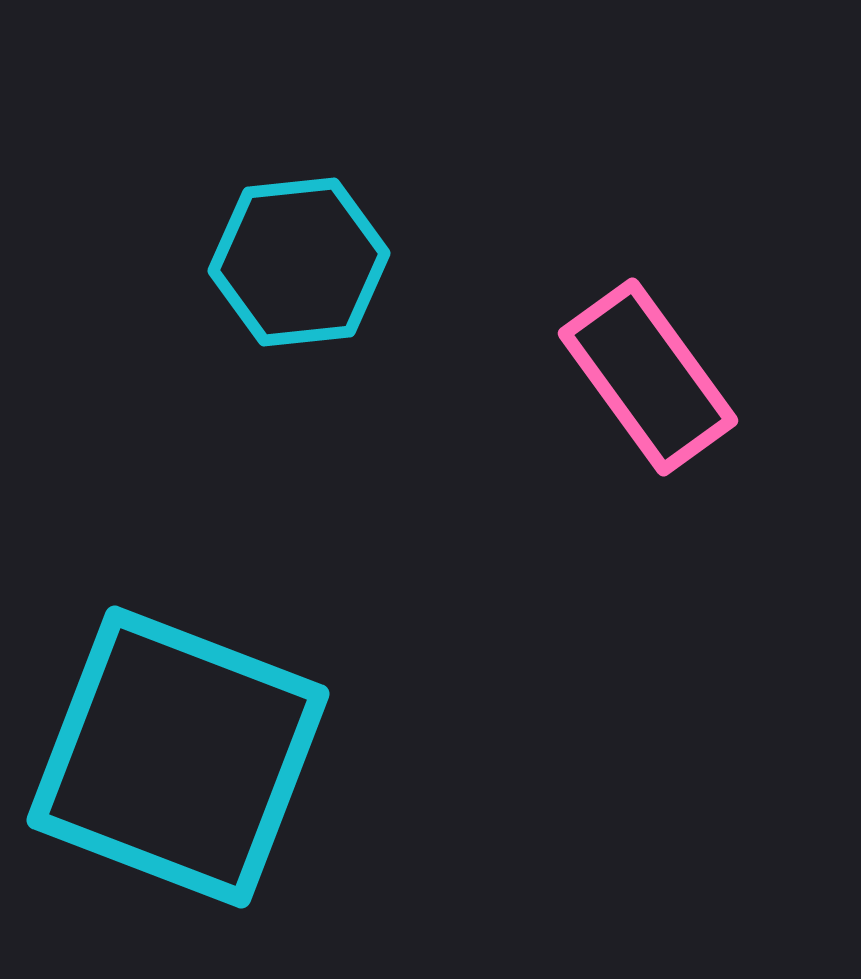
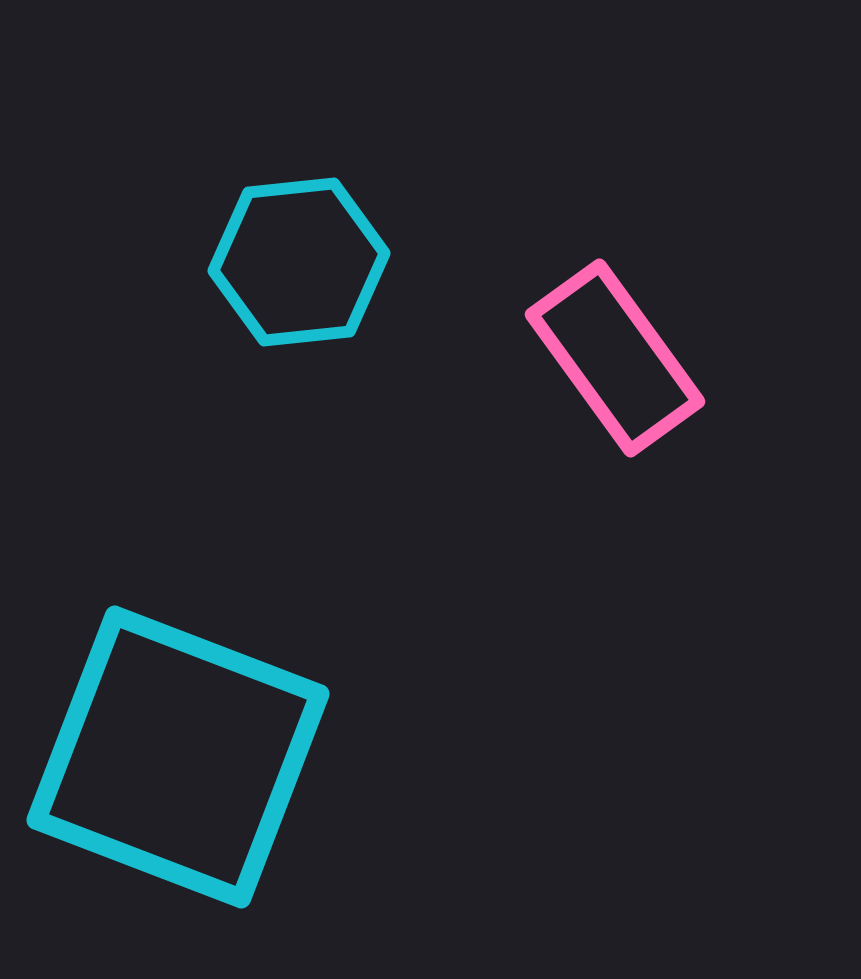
pink rectangle: moved 33 px left, 19 px up
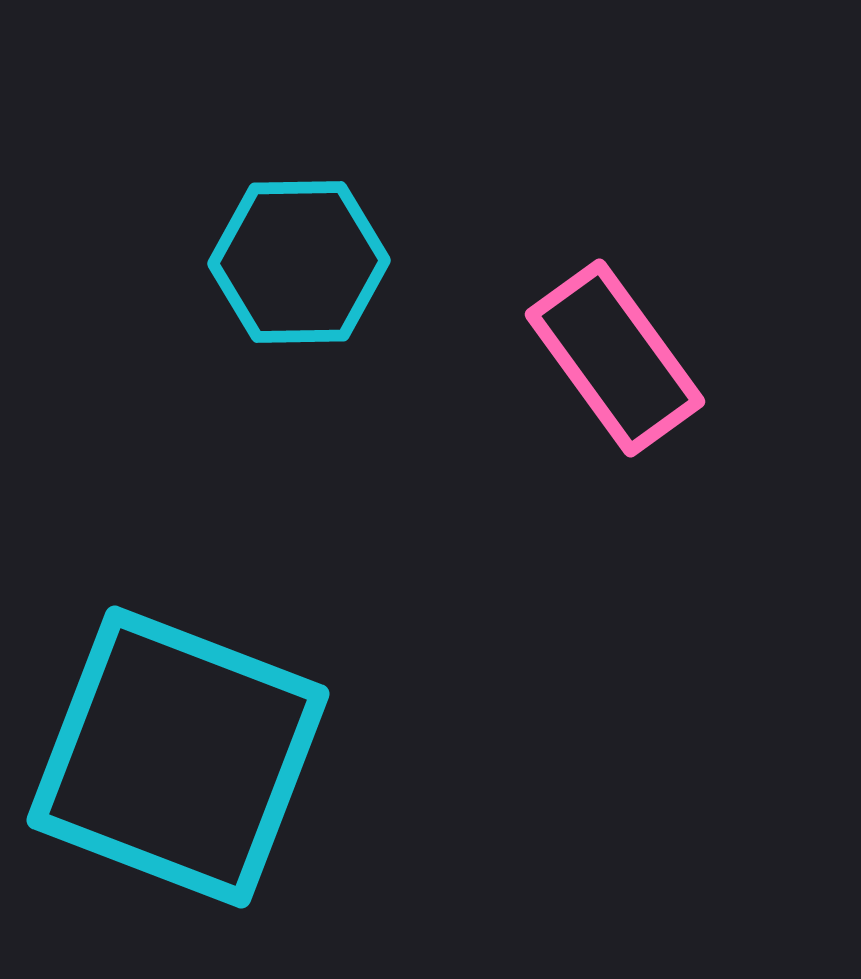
cyan hexagon: rotated 5 degrees clockwise
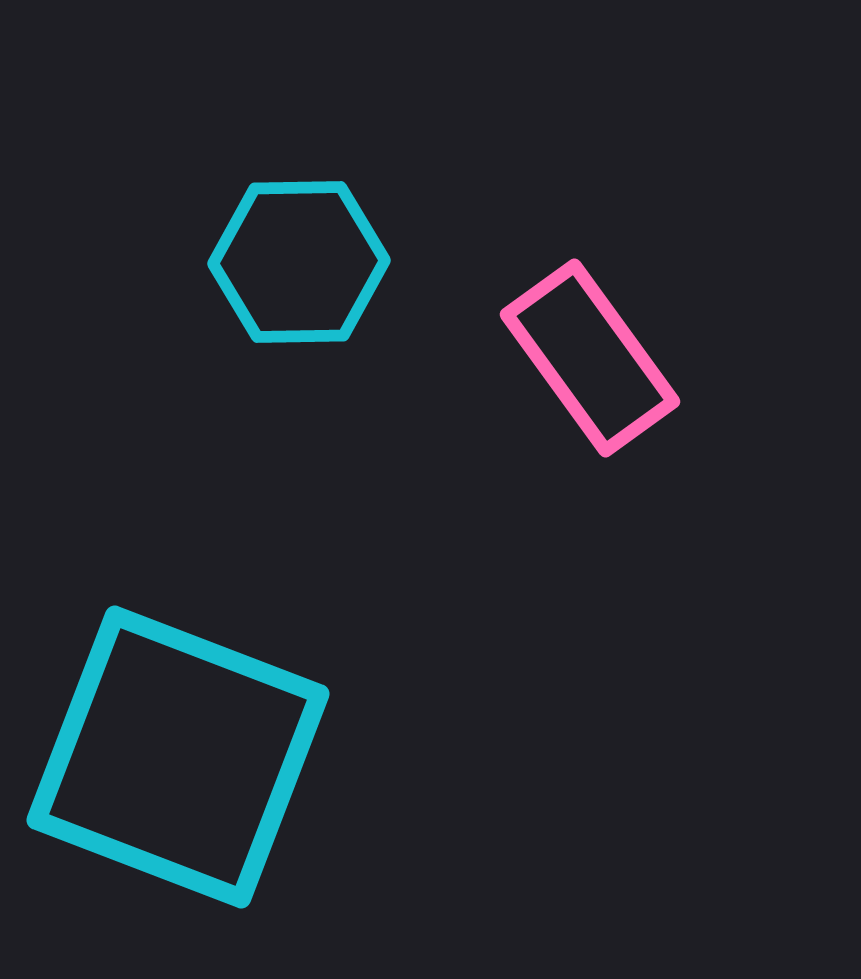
pink rectangle: moved 25 px left
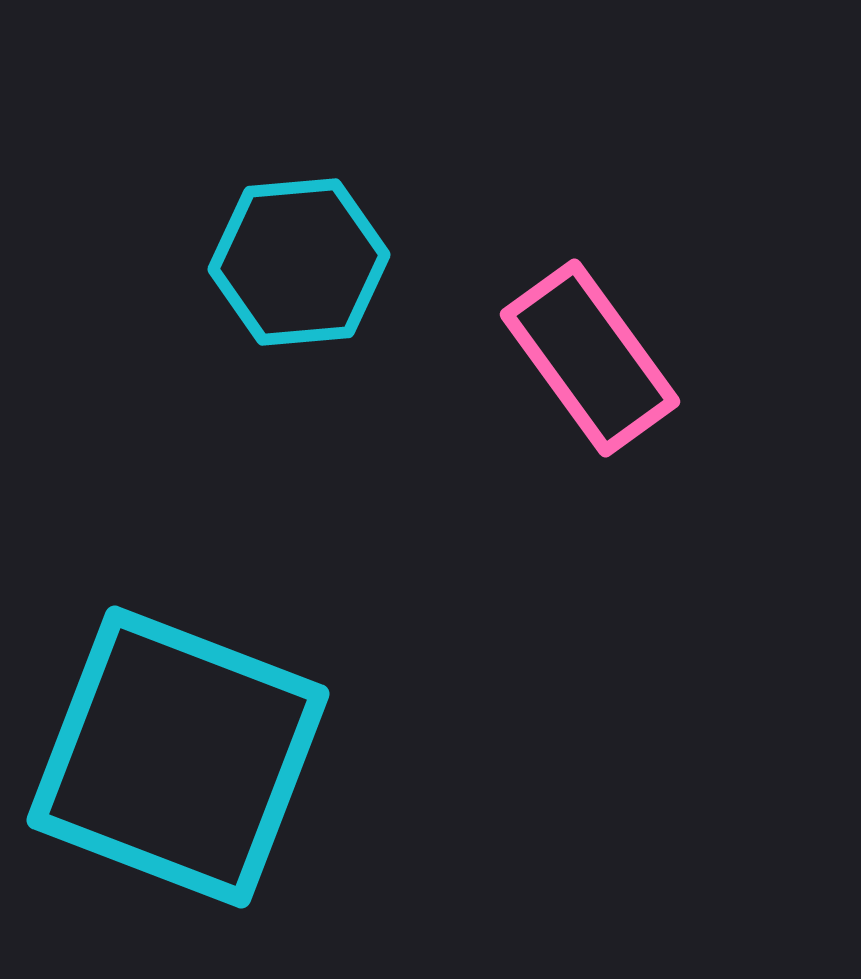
cyan hexagon: rotated 4 degrees counterclockwise
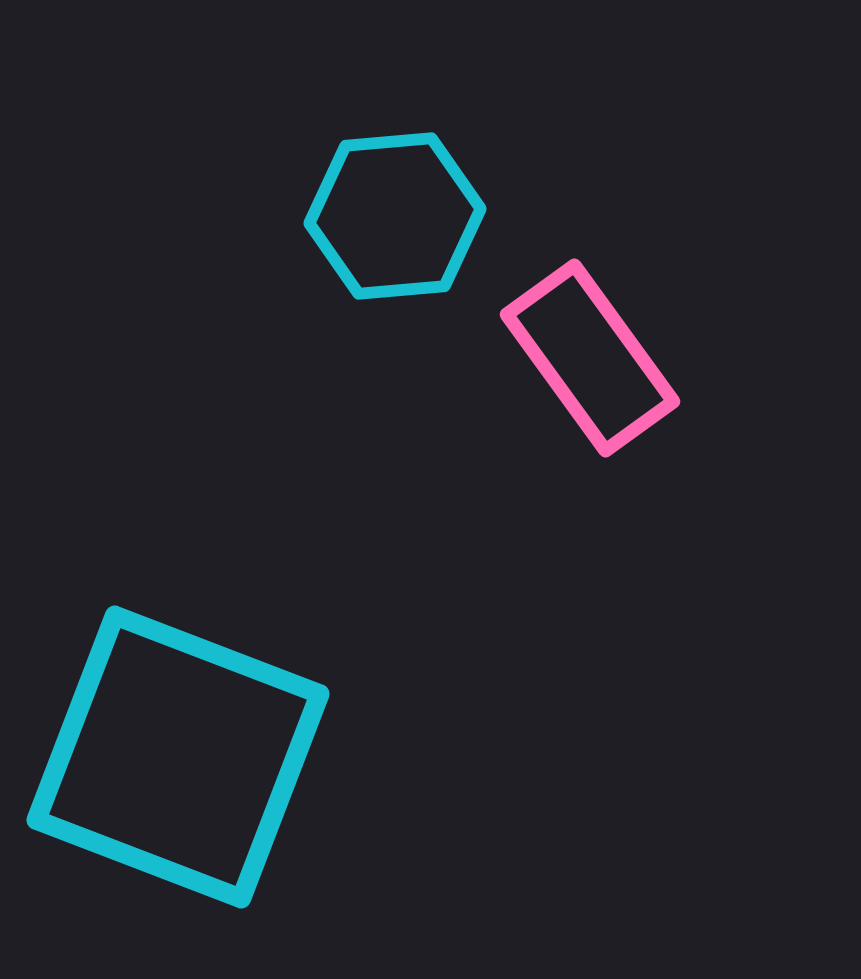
cyan hexagon: moved 96 px right, 46 px up
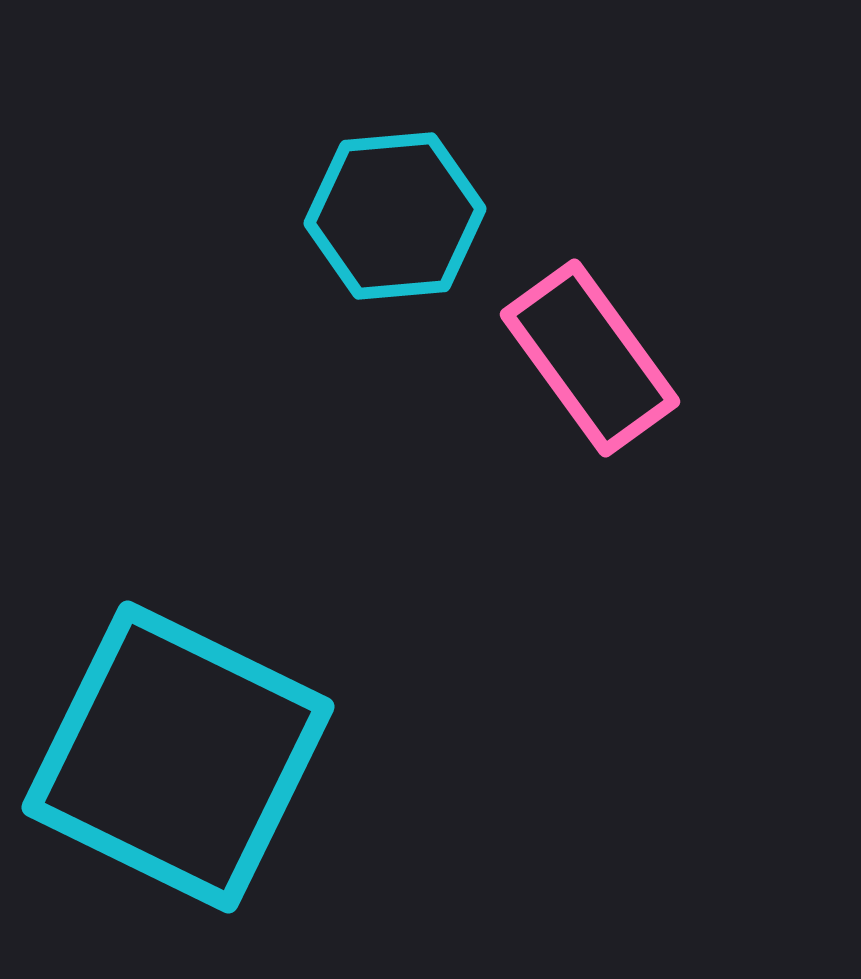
cyan square: rotated 5 degrees clockwise
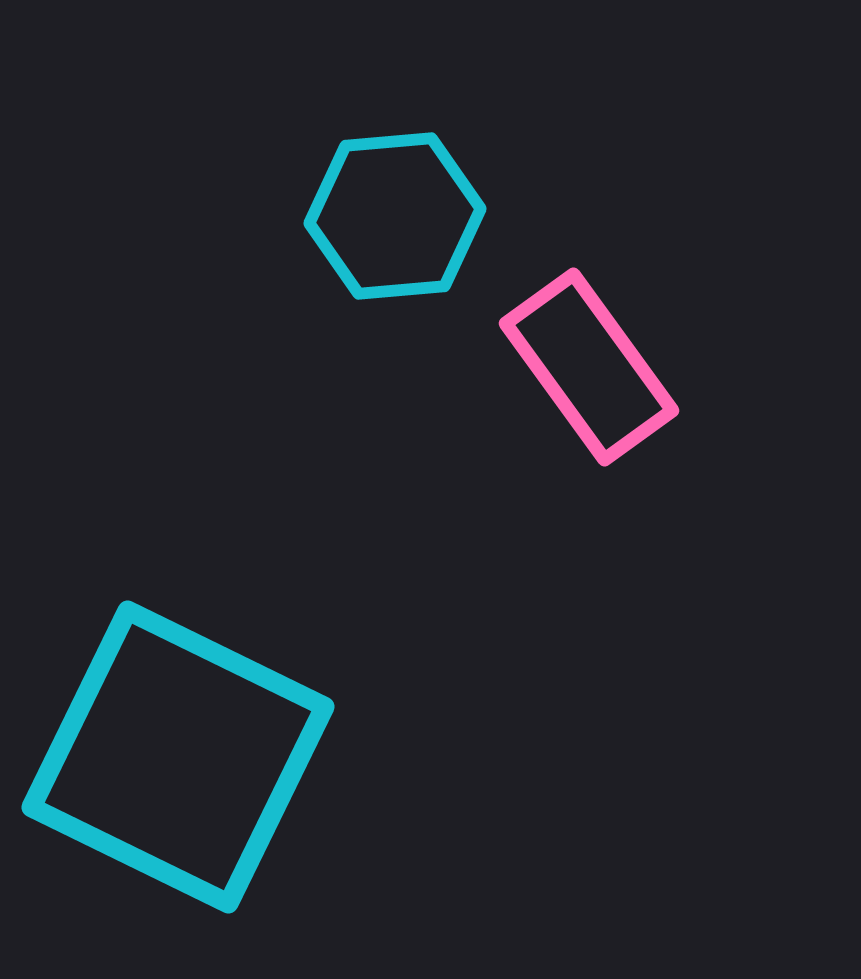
pink rectangle: moved 1 px left, 9 px down
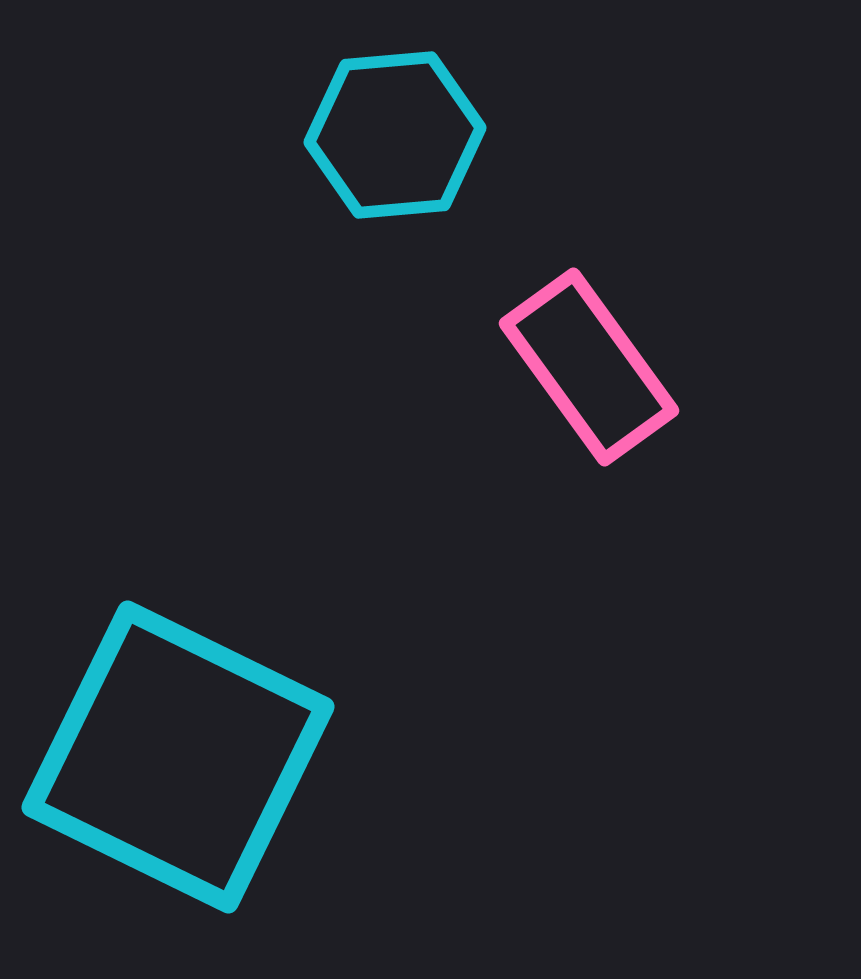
cyan hexagon: moved 81 px up
